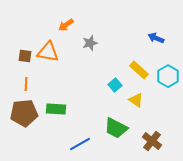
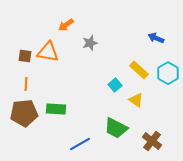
cyan hexagon: moved 3 px up
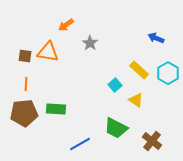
gray star: rotated 21 degrees counterclockwise
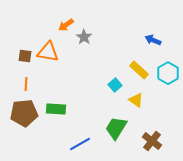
blue arrow: moved 3 px left, 2 px down
gray star: moved 6 px left, 6 px up
green trapezoid: rotated 95 degrees clockwise
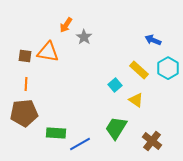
orange arrow: rotated 21 degrees counterclockwise
cyan hexagon: moved 5 px up
green rectangle: moved 24 px down
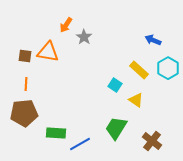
cyan square: rotated 16 degrees counterclockwise
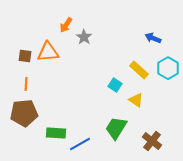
blue arrow: moved 2 px up
orange triangle: rotated 15 degrees counterclockwise
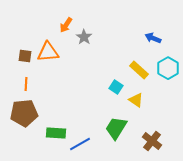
cyan square: moved 1 px right, 2 px down
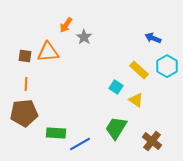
cyan hexagon: moved 1 px left, 2 px up
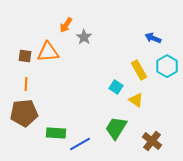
yellow rectangle: rotated 18 degrees clockwise
